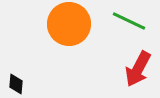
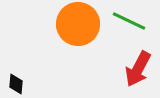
orange circle: moved 9 px right
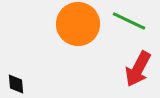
black diamond: rotated 10 degrees counterclockwise
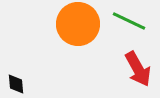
red arrow: rotated 57 degrees counterclockwise
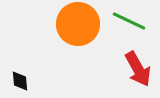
black diamond: moved 4 px right, 3 px up
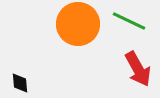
black diamond: moved 2 px down
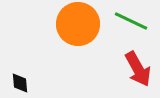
green line: moved 2 px right
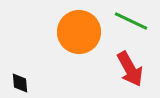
orange circle: moved 1 px right, 8 px down
red arrow: moved 8 px left
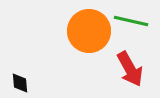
green line: rotated 12 degrees counterclockwise
orange circle: moved 10 px right, 1 px up
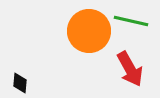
black diamond: rotated 10 degrees clockwise
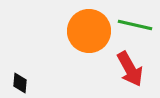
green line: moved 4 px right, 4 px down
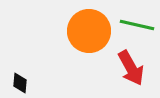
green line: moved 2 px right
red arrow: moved 1 px right, 1 px up
